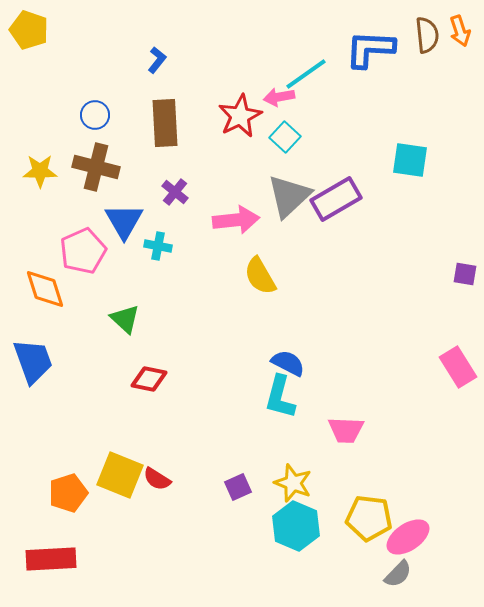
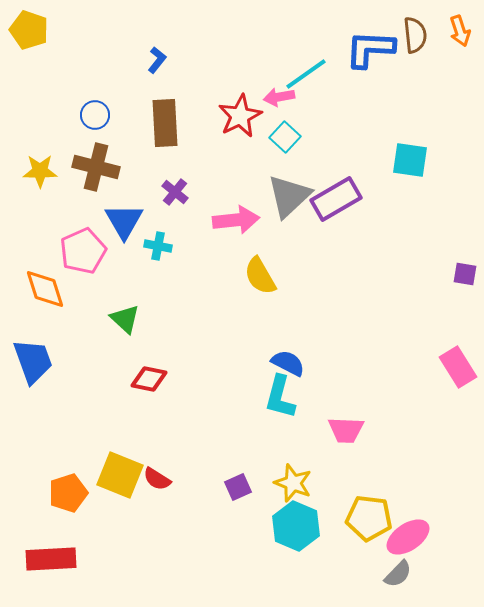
brown semicircle at (427, 35): moved 12 px left
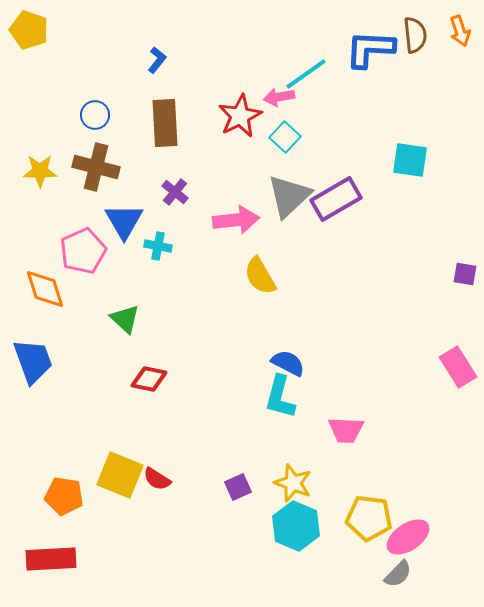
orange pentagon at (68, 493): moved 4 px left, 3 px down; rotated 27 degrees clockwise
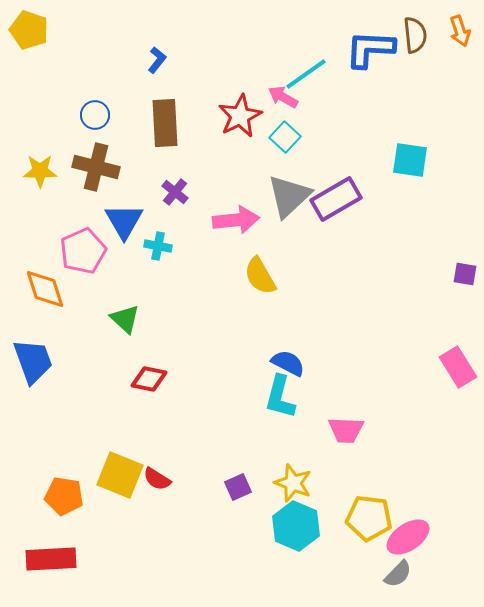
pink arrow at (279, 97): moved 4 px right; rotated 40 degrees clockwise
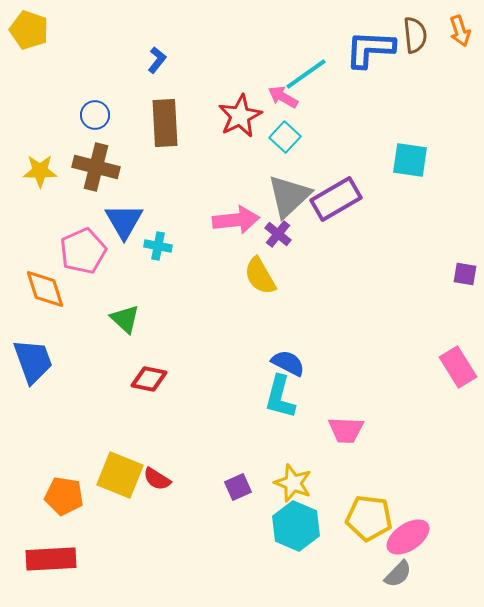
purple cross at (175, 192): moved 103 px right, 42 px down
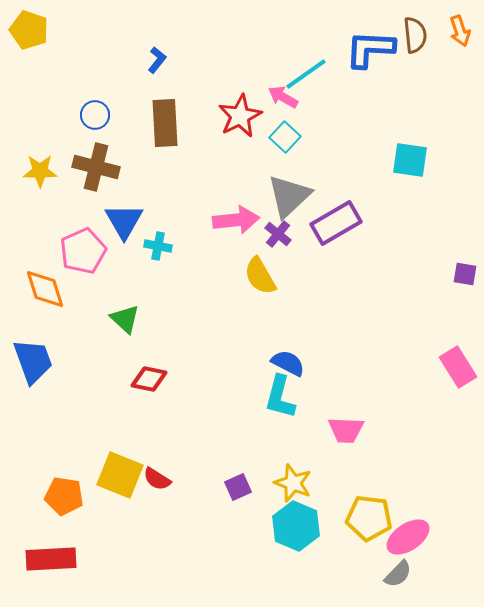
purple rectangle at (336, 199): moved 24 px down
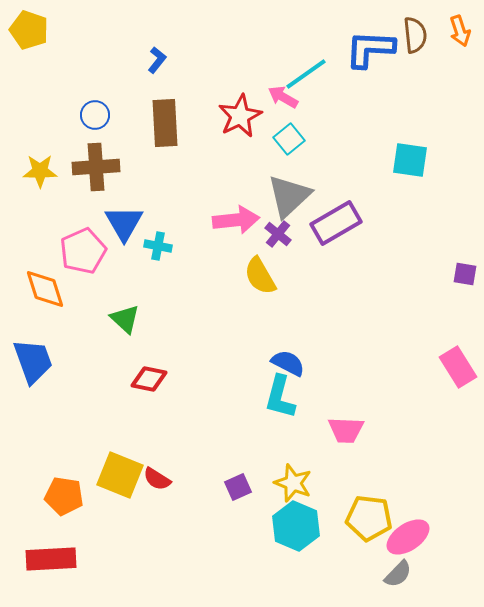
cyan square at (285, 137): moved 4 px right, 2 px down; rotated 8 degrees clockwise
brown cross at (96, 167): rotated 18 degrees counterclockwise
blue triangle at (124, 221): moved 2 px down
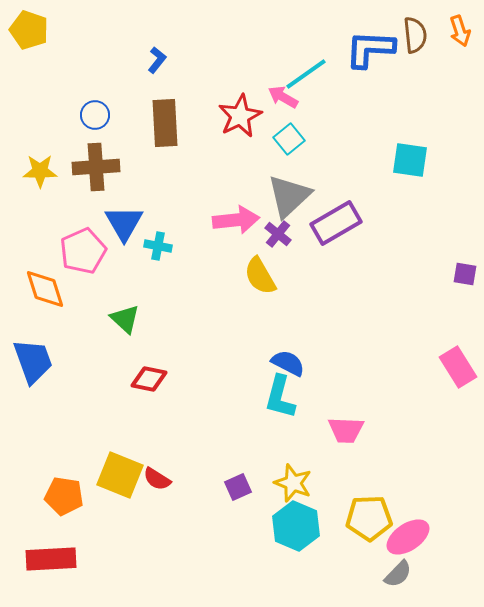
yellow pentagon at (369, 518): rotated 9 degrees counterclockwise
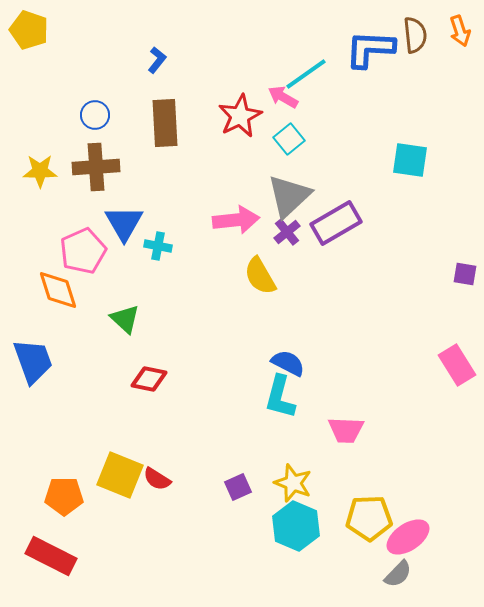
purple cross at (278, 234): moved 9 px right, 2 px up; rotated 12 degrees clockwise
orange diamond at (45, 289): moved 13 px right, 1 px down
pink rectangle at (458, 367): moved 1 px left, 2 px up
orange pentagon at (64, 496): rotated 9 degrees counterclockwise
red rectangle at (51, 559): moved 3 px up; rotated 30 degrees clockwise
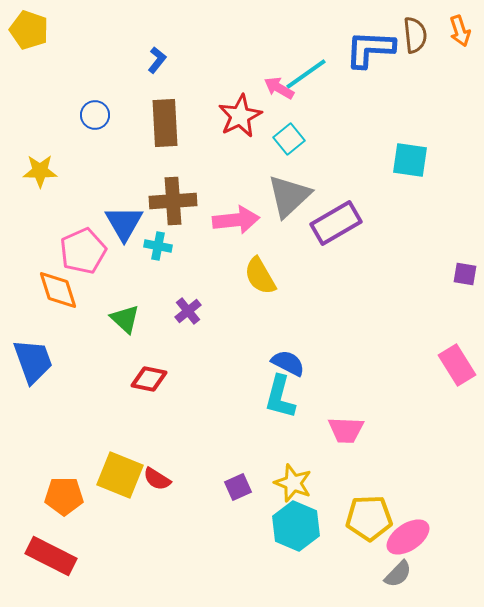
pink arrow at (283, 97): moved 4 px left, 9 px up
brown cross at (96, 167): moved 77 px right, 34 px down
purple cross at (287, 232): moved 99 px left, 79 px down
